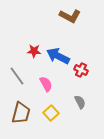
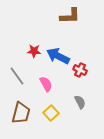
brown L-shape: rotated 30 degrees counterclockwise
red cross: moved 1 px left
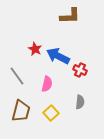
red star: moved 1 px right, 2 px up; rotated 24 degrees clockwise
pink semicircle: moved 1 px right; rotated 42 degrees clockwise
gray semicircle: rotated 32 degrees clockwise
brown trapezoid: moved 2 px up
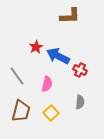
red star: moved 1 px right, 2 px up; rotated 16 degrees clockwise
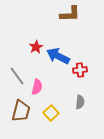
brown L-shape: moved 2 px up
red cross: rotated 32 degrees counterclockwise
pink semicircle: moved 10 px left, 3 px down
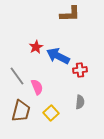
pink semicircle: rotated 35 degrees counterclockwise
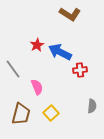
brown L-shape: rotated 35 degrees clockwise
red star: moved 1 px right, 2 px up
blue arrow: moved 2 px right, 4 px up
gray line: moved 4 px left, 7 px up
gray semicircle: moved 12 px right, 4 px down
brown trapezoid: moved 3 px down
